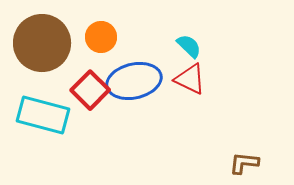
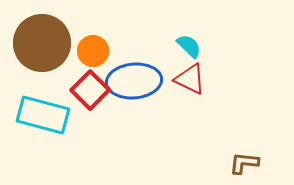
orange circle: moved 8 px left, 14 px down
blue ellipse: rotated 8 degrees clockwise
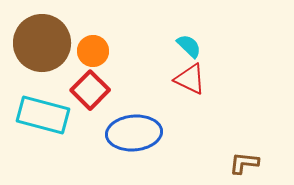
blue ellipse: moved 52 px down
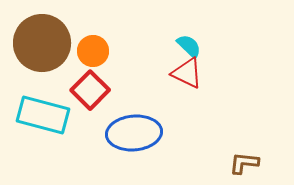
red triangle: moved 3 px left, 6 px up
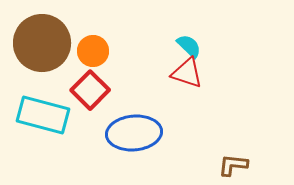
red triangle: rotated 8 degrees counterclockwise
brown L-shape: moved 11 px left, 2 px down
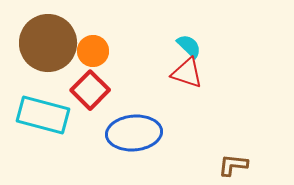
brown circle: moved 6 px right
